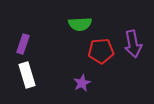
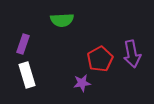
green semicircle: moved 18 px left, 4 px up
purple arrow: moved 1 px left, 10 px down
red pentagon: moved 1 px left, 8 px down; rotated 25 degrees counterclockwise
purple star: rotated 18 degrees clockwise
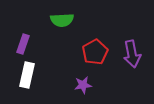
red pentagon: moved 5 px left, 7 px up
white rectangle: rotated 30 degrees clockwise
purple star: moved 1 px right, 2 px down
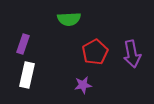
green semicircle: moved 7 px right, 1 px up
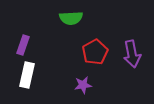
green semicircle: moved 2 px right, 1 px up
purple rectangle: moved 1 px down
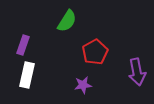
green semicircle: moved 4 px left, 3 px down; rotated 55 degrees counterclockwise
purple arrow: moved 5 px right, 18 px down
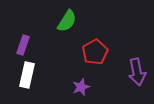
purple star: moved 2 px left, 2 px down; rotated 12 degrees counterclockwise
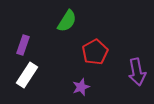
white rectangle: rotated 20 degrees clockwise
